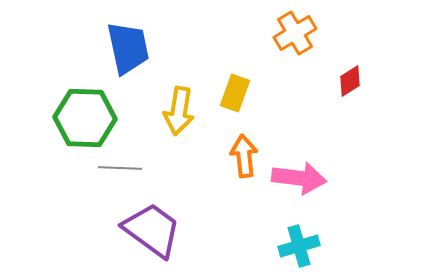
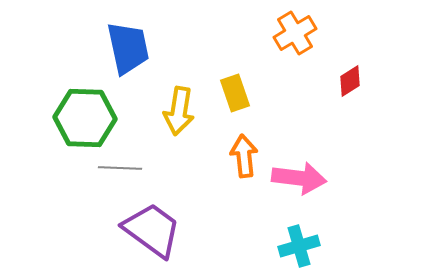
yellow rectangle: rotated 39 degrees counterclockwise
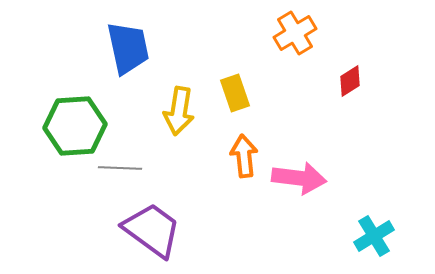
green hexagon: moved 10 px left, 8 px down; rotated 6 degrees counterclockwise
cyan cross: moved 75 px right, 10 px up; rotated 15 degrees counterclockwise
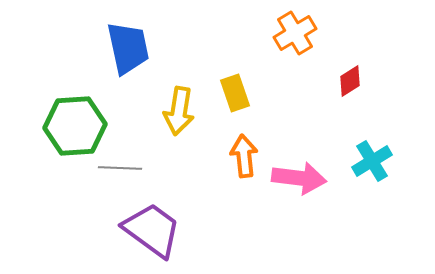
cyan cross: moved 2 px left, 75 px up
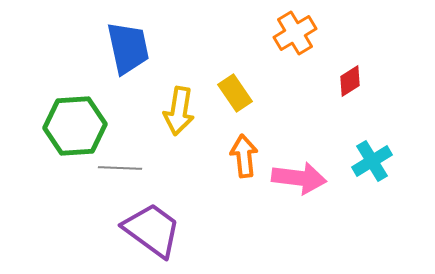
yellow rectangle: rotated 15 degrees counterclockwise
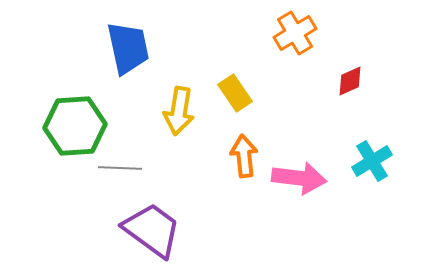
red diamond: rotated 8 degrees clockwise
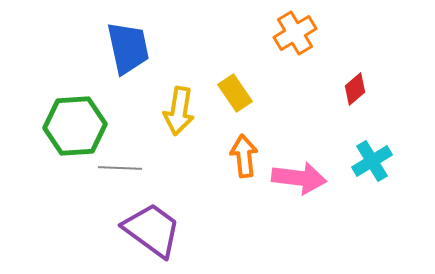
red diamond: moved 5 px right, 8 px down; rotated 16 degrees counterclockwise
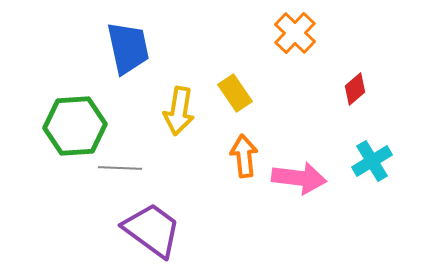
orange cross: rotated 15 degrees counterclockwise
